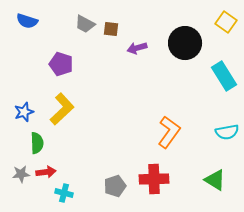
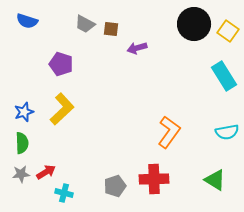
yellow square: moved 2 px right, 9 px down
black circle: moved 9 px right, 19 px up
green semicircle: moved 15 px left
red arrow: rotated 24 degrees counterclockwise
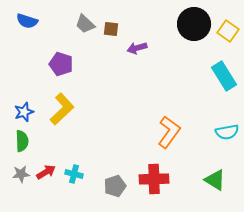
gray trapezoid: rotated 15 degrees clockwise
green semicircle: moved 2 px up
cyan cross: moved 10 px right, 19 px up
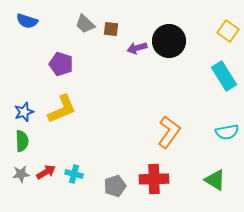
black circle: moved 25 px left, 17 px down
yellow L-shape: rotated 20 degrees clockwise
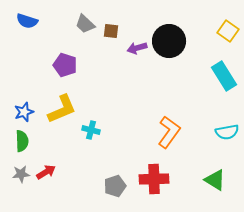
brown square: moved 2 px down
purple pentagon: moved 4 px right, 1 px down
cyan cross: moved 17 px right, 44 px up
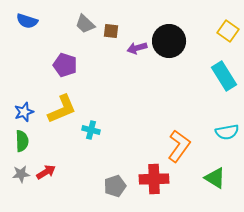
orange L-shape: moved 10 px right, 14 px down
green triangle: moved 2 px up
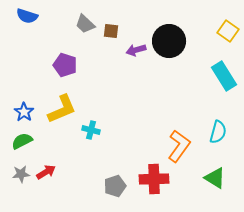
blue semicircle: moved 5 px up
purple arrow: moved 1 px left, 2 px down
blue star: rotated 18 degrees counterclockwise
cyan semicircle: moved 9 px left; rotated 65 degrees counterclockwise
green semicircle: rotated 115 degrees counterclockwise
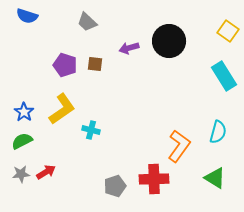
gray trapezoid: moved 2 px right, 2 px up
brown square: moved 16 px left, 33 px down
purple arrow: moved 7 px left, 2 px up
yellow L-shape: rotated 12 degrees counterclockwise
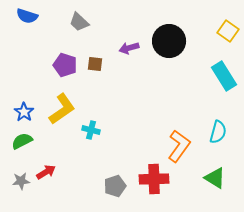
gray trapezoid: moved 8 px left
gray star: moved 7 px down
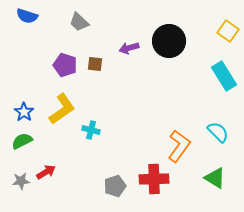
cyan semicircle: rotated 60 degrees counterclockwise
